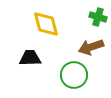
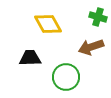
yellow diamond: moved 2 px right; rotated 16 degrees counterclockwise
green circle: moved 8 px left, 2 px down
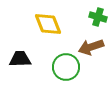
yellow diamond: rotated 8 degrees clockwise
black trapezoid: moved 10 px left, 1 px down
green circle: moved 10 px up
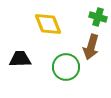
brown arrow: rotated 55 degrees counterclockwise
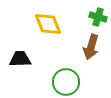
green circle: moved 15 px down
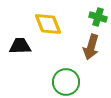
black trapezoid: moved 13 px up
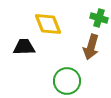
green cross: moved 1 px right, 1 px down
black trapezoid: moved 4 px right, 1 px down
green circle: moved 1 px right, 1 px up
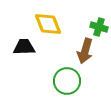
green cross: moved 9 px down
brown arrow: moved 6 px left, 4 px down
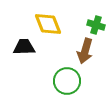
green cross: moved 3 px left, 2 px up
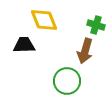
yellow diamond: moved 4 px left, 4 px up
black trapezoid: moved 2 px up
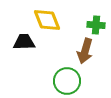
yellow diamond: moved 3 px right
green cross: rotated 12 degrees counterclockwise
black trapezoid: moved 3 px up
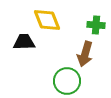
brown arrow: moved 3 px down
